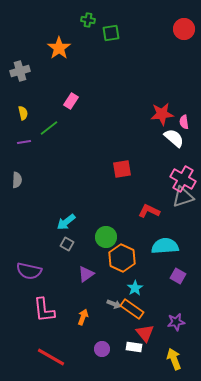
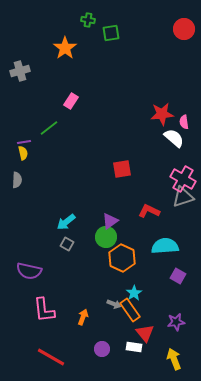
orange star: moved 6 px right
yellow semicircle: moved 40 px down
purple triangle: moved 24 px right, 53 px up
cyan star: moved 1 px left, 5 px down
orange rectangle: moved 2 px left, 1 px down; rotated 20 degrees clockwise
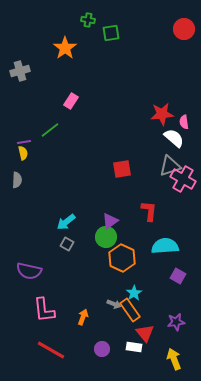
green line: moved 1 px right, 2 px down
gray triangle: moved 13 px left, 31 px up
red L-shape: rotated 70 degrees clockwise
red line: moved 7 px up
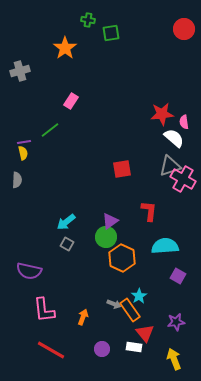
cyan star: moved 5 px right, 3 px down
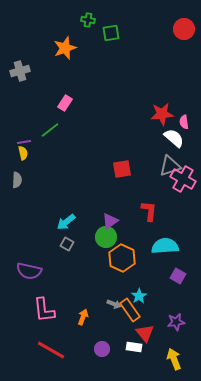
orange star: rotated 15 degrees clockwise
pink rectangle: moved 6 px left, 2 px down
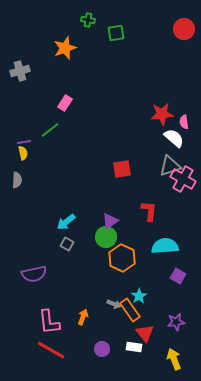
green square: moved 5 px right
purple semicircle: moved 5 px right, 3 px down; rotated 25 degrees counterclockwise
pink L-shape: moved 5 px right, 12 px down
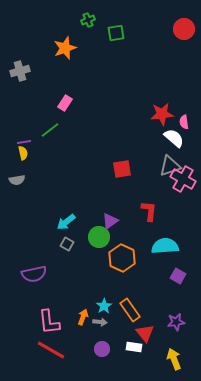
green cross: rotated 32 degrees counterclockwise
gray semicircle: rotated 77 degrees clockwise
green circle: moved 7 px left
cyan star: moved 35 px left, 10 px down
gray arrow: moved 14 px left, 18 px down; rotated 16 degrees counterclockwise
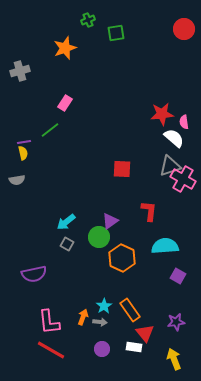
red square: rotated 12 degrees clockwise
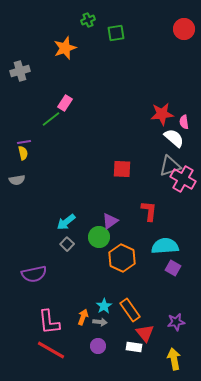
green line: moved 1 px right, 11 px up
gray square: rotated 16 degrees clockwise
purple square: moved 5 px left, 8 px up
purple circle: moved 4 px left, 3 px up
yellow arrow: rotated 10 degrees clockwise
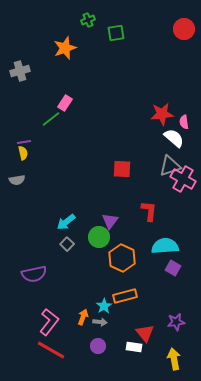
purple triangle: rotated 18 degrees counterclockwise
orange rectangle: moved 5 px left, 14 px up; rotated 70 degrees counterclockwise
pink L-shape: rotated 136 degrees counterclockwise
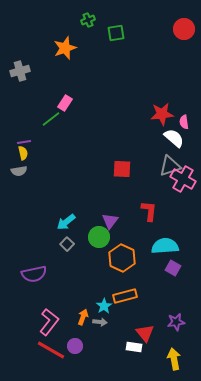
gray semicircle: moved 2 px right, 9 px up
purple circle: moved 23 px left
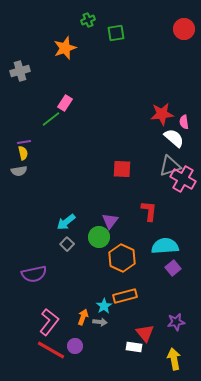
purple square: rotated 21 degrees clockwise
